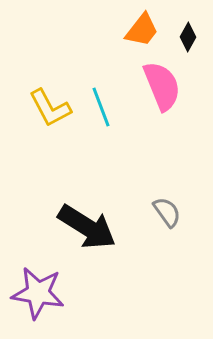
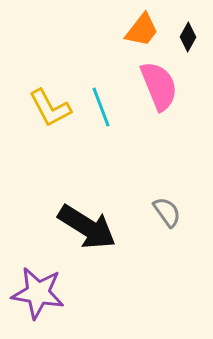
pink semicircle: moved 3 px left
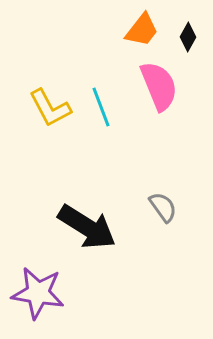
gray semicircle: moved 4 px left, 5 px up
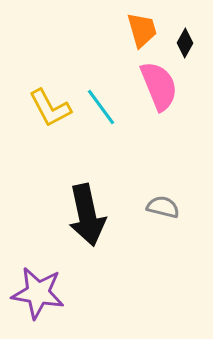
orange trapezoid: rotated 54 degrees counterclockwise
black diamond: moved 3 px left, 6 px down
cyan line: rotated 15 degrees counterclockwise
gray semicircle: rotated 40 degrees counterclockwise
black arrow: moved 12 px up; rotated 46 degrees clockwise
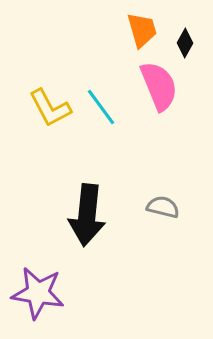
black arrow: rotated 18 degrees clockwise
